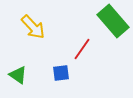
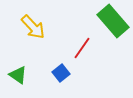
red line: moved 1 px up
blue square: rotated 30 degrees counterclockwise
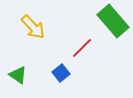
red line: rotated 10 degrees clockwise
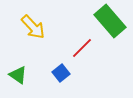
green rectangle: moved 3 px left
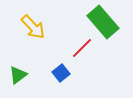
green rectangle: moved 7 px left, 1 px down
green triangle: rotated 48 degrees clockwise
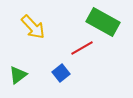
green rectangle: rotated 20 degrees counterclockwise
red line: rotated 15 degrees clockwise
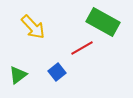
blue square: moved 4 px left, 1 px up
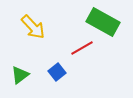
green triangle: moved 2 px right
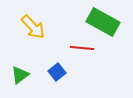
red line: rotated 35 degrees clockwise
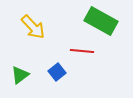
green rectangle: moved 2 px left, 1 px up
red line: moved 3 px down
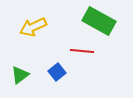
green rectangle: moved 2 px left
yellow arrow: rotated 108 degrees clockwise
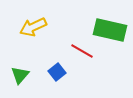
green rectangle: moved 11 px right, 9 px down; rotated 16 degrees counterclockwise
red line: rotated 25 degrees clockwise
green triangle: rotated 12 degrees counterclockwise
